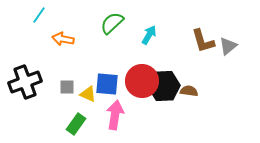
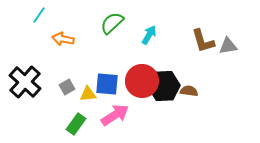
gray triangle: rotated 30 degrees clockwise
black cross: rotated 28 degrees counterclockwise
gray square: rotated 28 degrees counterclockwise
yellow triangle: rotated 30 degrees counterclockwise
pink arrow: rotated 48 degrees clockwise
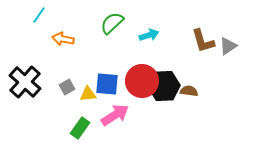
cyan arrow: rotated 42 degrees clockwise
gray triangle: rotated 24 degrees counterclockwise
green rectangle: moved 4 px right, 4 px down
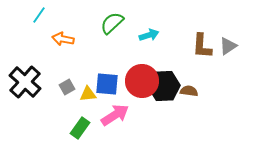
brown L-shape: moved 1 px left, 5 px down; rotated 20 degrees clockwise
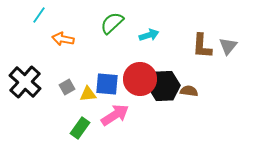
gray triangle: rotated 18 degrees counterclockwise
red circle: moved 2 px left, 2 px up
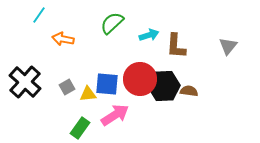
brown L-shape: moved 26 px left
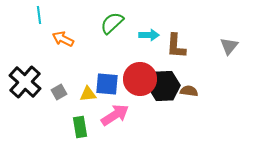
cyan line: rotated 42 degrees counterclockwise
cyan arrow: rotated 18 degrees clockwise
orange arrow: rotated 15 degrees clockwise
gray triangle: moved 1 px right
gray square: moved 8 px left, 5 px down
green rectangle: moved 1 px up; rotated 45 degrees counterclockwise
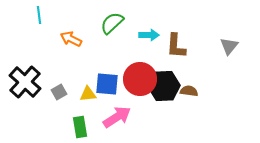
orange arrow: moved 8 px right
pink arrow: moved 2 px right, 2 px down
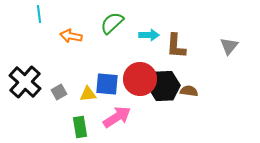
cyan line: moved 1 px up
orange arrow: moved 3 px up; rotated 15 degrees counterclockwise
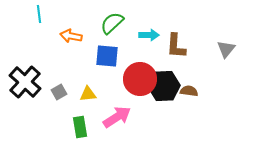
gray triangle: moved 3 px left, 3 px down
blue square: moved 28 px up
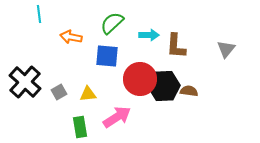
orange arrow: moved 1 px down
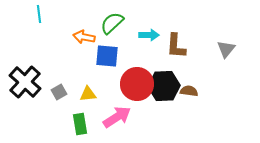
orange arrow: moved 13 px right
red circle: moved 3 px left, 5 px down
green rectangle: moved 3 px up
